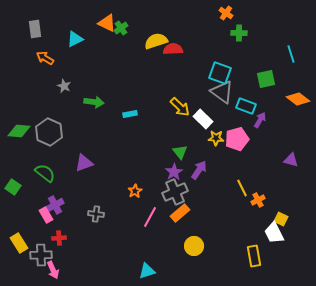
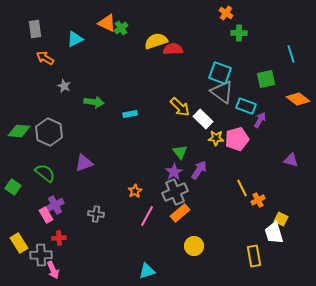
pink line at (150, 217): moved 3 px left, 1 px up
white trapezoid at (274, 233): rotated 10 degrees clockwise
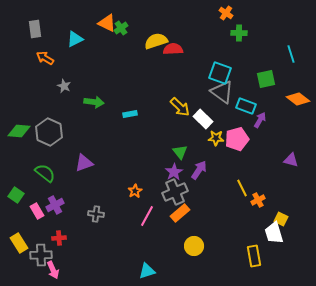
green square at (13, 187): moved 3 px right, 8 px down
pink rectangle at (46, 215): moved 9 px left, 4 px up
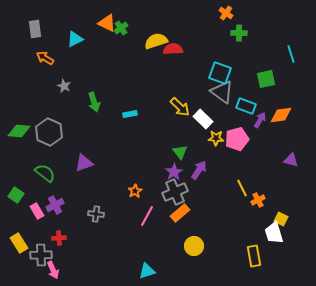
orange diamond at (298, 99): moved 17 px left, 16 px down; rotated 45 degrees counterclockwise
green arrow at (94, 102): rotated 66 degrees clockwise
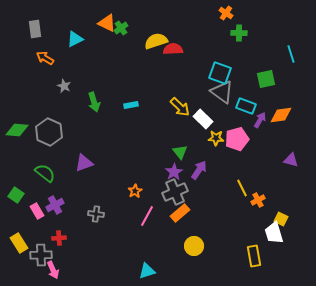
cyan rectangle at (130, 114): moved 1 px right, 9 px up
green diamond at (19, 131): moved 2 px left, 1 px up
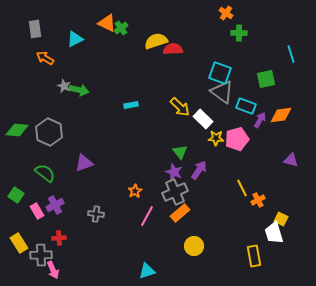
green arrow at (94, 102): moved 15 px left, 12 px up; rotated 60 degrees counterclockwise
purple star at (174, 172): rotated 18 degrees counterclockwise
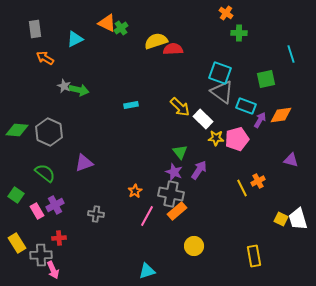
gray cross at (175, 192): moved 4 px left, 2 px down; rotated 35 degrees clockwise
orange cross at (258, 200): moved 19 px up
orange rectangle at (180, 213): moved 3 px left, 2 px up
white trapezoid at (274, 233): moved 24 px right, 14 px up
yellow rectangle at (19, 243): moved 2 px left
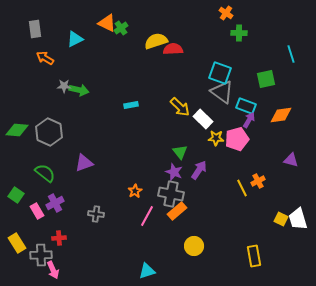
gray star at (64, 86): rotated 24 degrees counterclockwise
purple arrow at (260, 120): moved 11 px left
purple cross at (55, 205): moved 2 px up
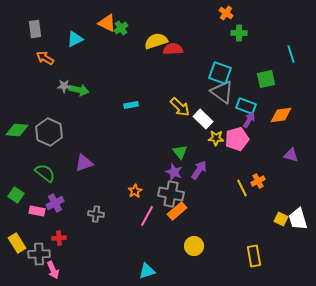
purple triangle at (291, 160): moved 5 px up
pink rectangle at (37, 211): rotated 49 degrees counterclockwise
gray cross at (41, 255): moved 2 px left, 1 px up
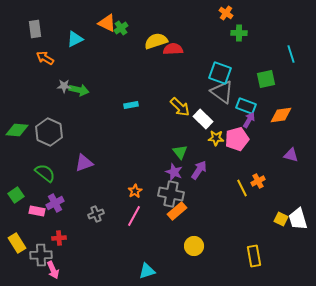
green square at (16, 195): rotated 21 degrees clockwise
gray cross at (96, 214): rotated 28 degrees counterclockwise
pink line at (147, 216): moved 13 px left
gray cross at (39, 254): moved 2 px right, 1 px down
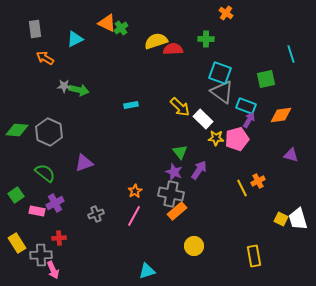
green cross at (239, 33): moved 33 px left, 6 px down
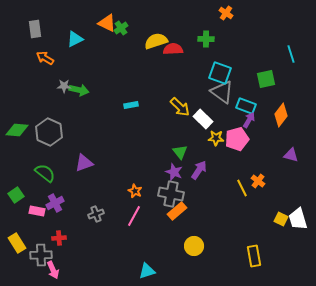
orange diamond at (281, 115): rotated 45 degrees counterclockwise
orange cross at (258, 181): rotated 24 degrees counterclockwise
orange star at (135, 191): rotated 16 degrees counterclockwise
